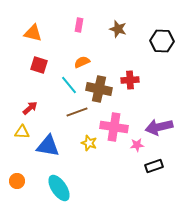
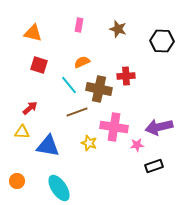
red cross: moved 4 px left, 4 px up
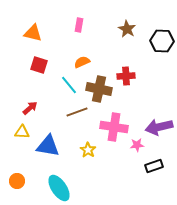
brown star: moved 9 px right; rotated 12 degrees clockwise
yellow star: moved 1 px left, 7 px down; rotated 14 degrees clockwise
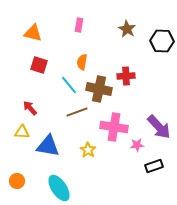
orange semicircle: rotated 56 degrees counterclockwise
red arrow: rotated 91 degrees counterclockwise
purple arrow: rotated 120 degrees counterclockwise
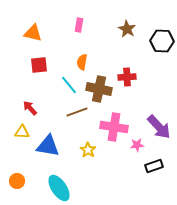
red square: rotated 24 degrees counterclockwise
red cross: moved 1 px right, 1 px down
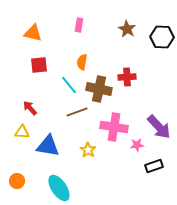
black hexagon: moved 4 px up
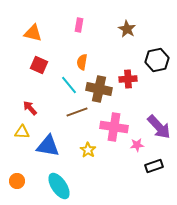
black hexagon: moved 5 px left, 23 px down; rotated 15 degrees counterclockwise
red square: rotated 30 degrees clockwise
red cross: moved 1 px right, 2 px down
cyan ellipse: moved 2 px up
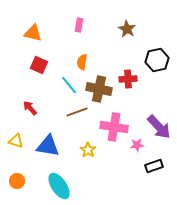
yellow triangle: moved 6 px left, 9 px down; rotated 14 degrees clockwise
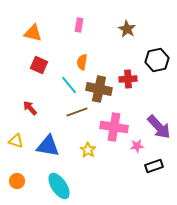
pink star: moved 1 px down
